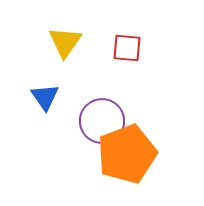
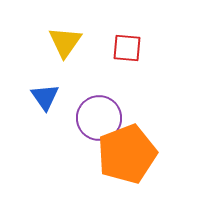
purple circle: moved 3 px left, 3 px up
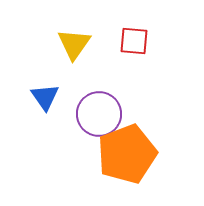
yellow triangle: moved 9 px right, 2 px down
red square: moved 7 px right, 7 px up
purple circle: moved 4 px up
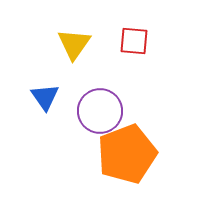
purple circle: moved 1 px right, 3 px up
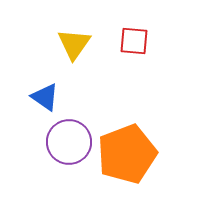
blue triangle: rotated 20 degrees counterclockwise
purple circle: moved 31 px left, 31 px down
